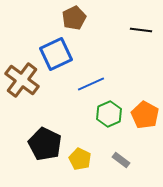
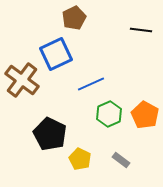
black pentagon: moved 5 px right, 10 px up
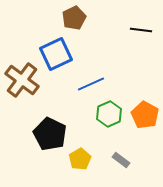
yellow pentagon: rotated 15 degrees clockwise
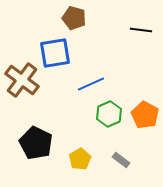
brown pentagon: rotated 30 degrees counterclockwise
blue square: moved 1 px left, 1 px up; rotated 16 degrees clockwise
black pentagon: moved 14 px left, 9 px down
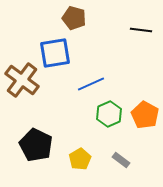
black pentagon: moved 2 px down
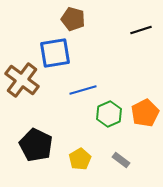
brown pentagon: moved 1 px left, 1 px down
black line: rotated 25 degrees counterclockwise
blue line: moved 8 px left, 6 px down; rotated 8 degrees clockwise
orange pentagon: moved 2 px up; rotated 16 degrees clockwise
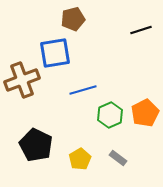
brown pentagon: rotated 30 degrees counterclockwise
brown cross: rotated 32 degrees clockwise
green hexagon: moved 1 px right, 1 px down
gray rectangle: moved 3 px left, 2 px up
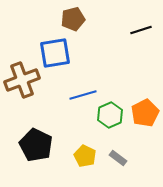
blue line: moved 5 px down
yellow pentagon: moved 5 px right, 3 px up; rotated 15 degrees counterclockwise
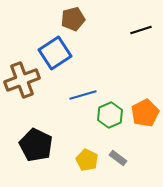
blue square: rotated 24 degrees counterclockwise
yellow pentagon: moved 2 px right, 4 px down
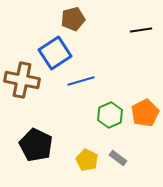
black line: rotated 10 degrees clockwise
brown cross: rotated 32 degrees clockwise
blue line: moved 2 px left, 14 px up
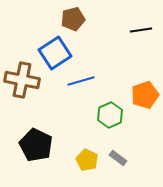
orange pentagon: moved 18 px up; rotated 8 degrees clockwise
